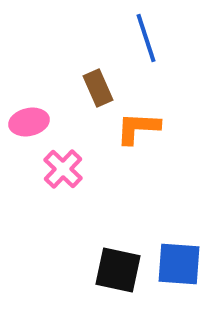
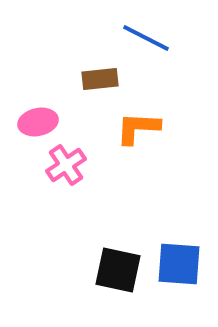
blue line: rotated 45 degrees counterclockwise
brown rectangle: moved 2 px right, 9 px up; rotated 72 degrees counterclockwise
pink ellipse: moved 9 px right
pink cross: moved 3 px right, 4 px up; rotated 12 degrees clockwise
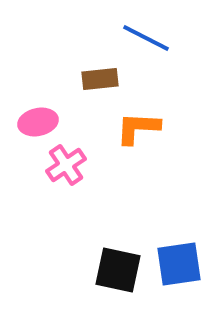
blue square: rotated 12 degrees counterclockwise
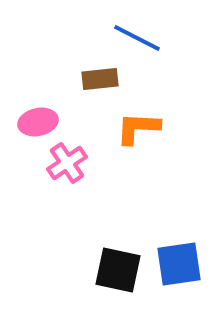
blue line: moved 9 px left
pink cross: moved 1 px right, 2 px up
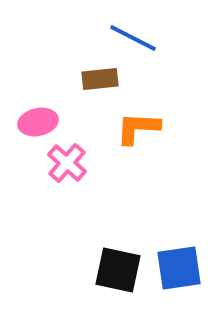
blue line: moved 4 px left
pink cross: rotated 15 degrees counterclockwise
blue square: moved 4 px down
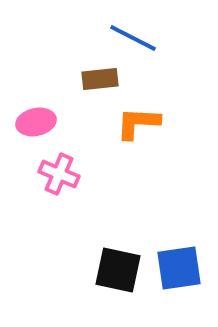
pink ellipse: moved 2 px left
orange L-shape: moved 5 px up
pink cross: moved 8 px left, 11 px down; rotated 18 degrees counterclockwise
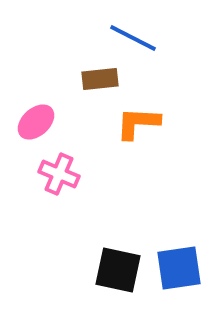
pink ellipse: rotated 30 degrees counterclockwise
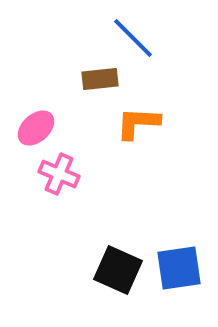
blue line: rotated 18 degrees clockwise
pink ellipse: moved 6 px down
black square: rotated 12 degrees clockwise
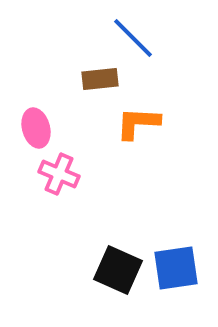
pink ellipse: rotated 63 degrees counterclockwise
blue square: moved 3 px left
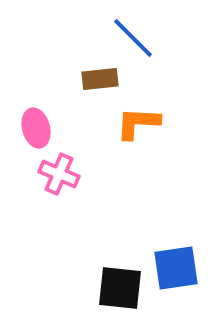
black square: moved 2 px right, 18 px down; rotated 18 degrees counterclockwise
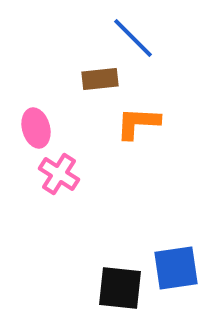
pink cross: rotated 9 degrees clockwise
